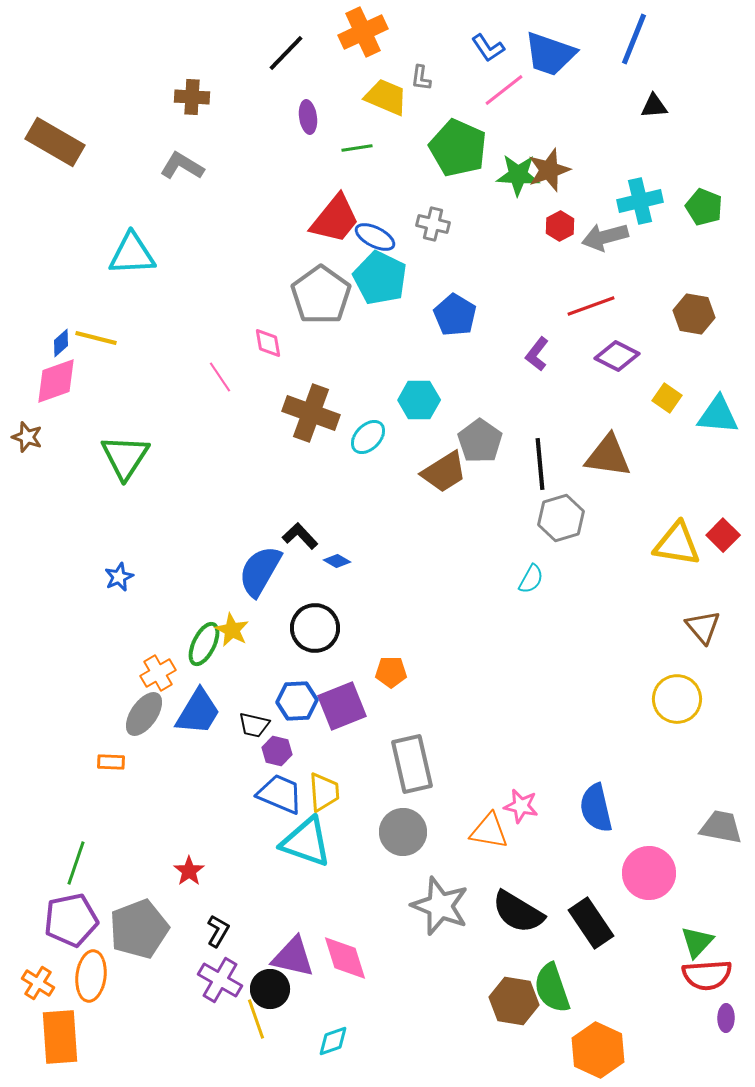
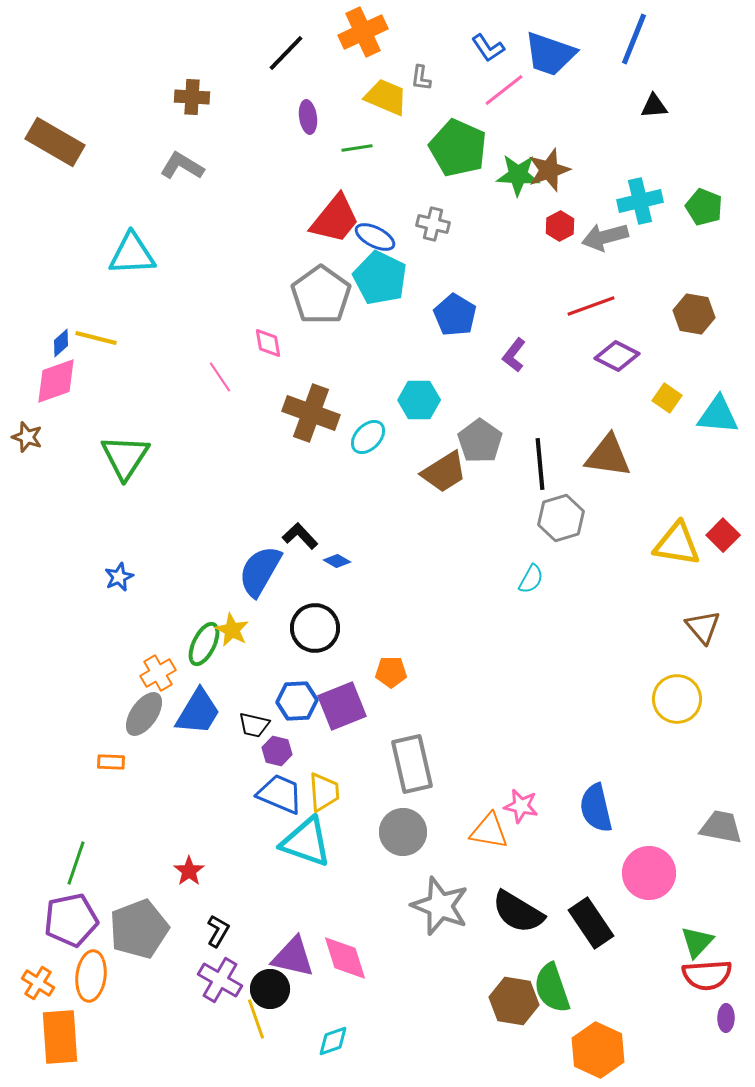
purple L-shape at (537, 354): moved 23 px left, 1 px down
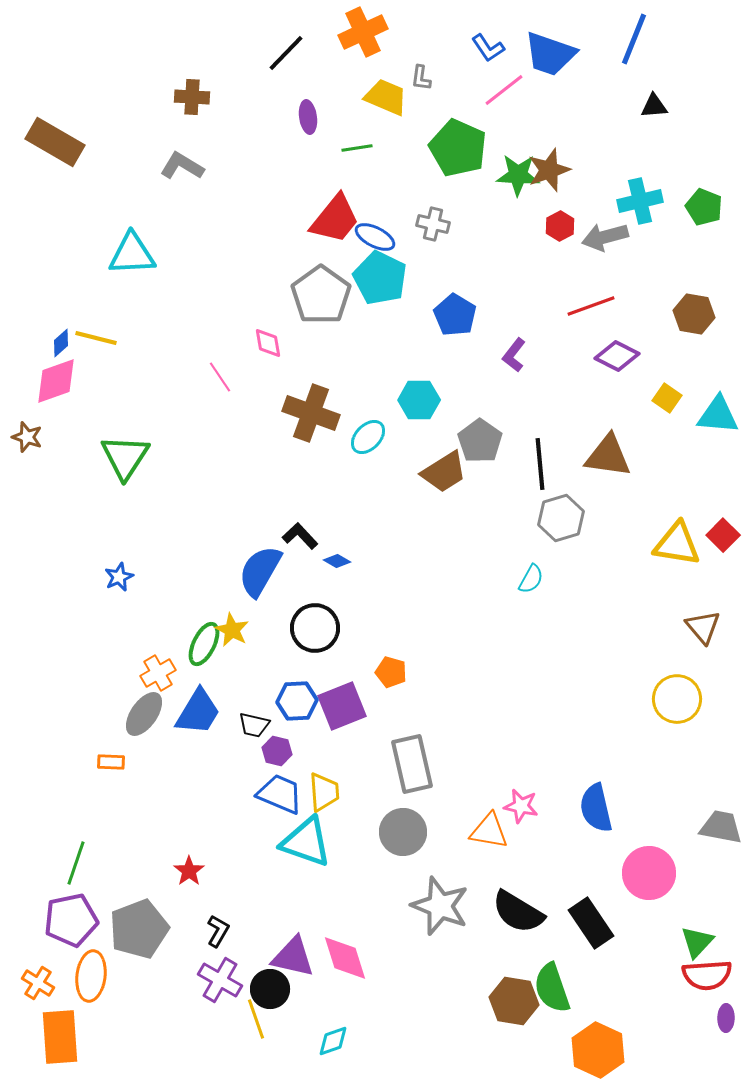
orange pentagon at (391, 672): rotated 16 degrees clockwise
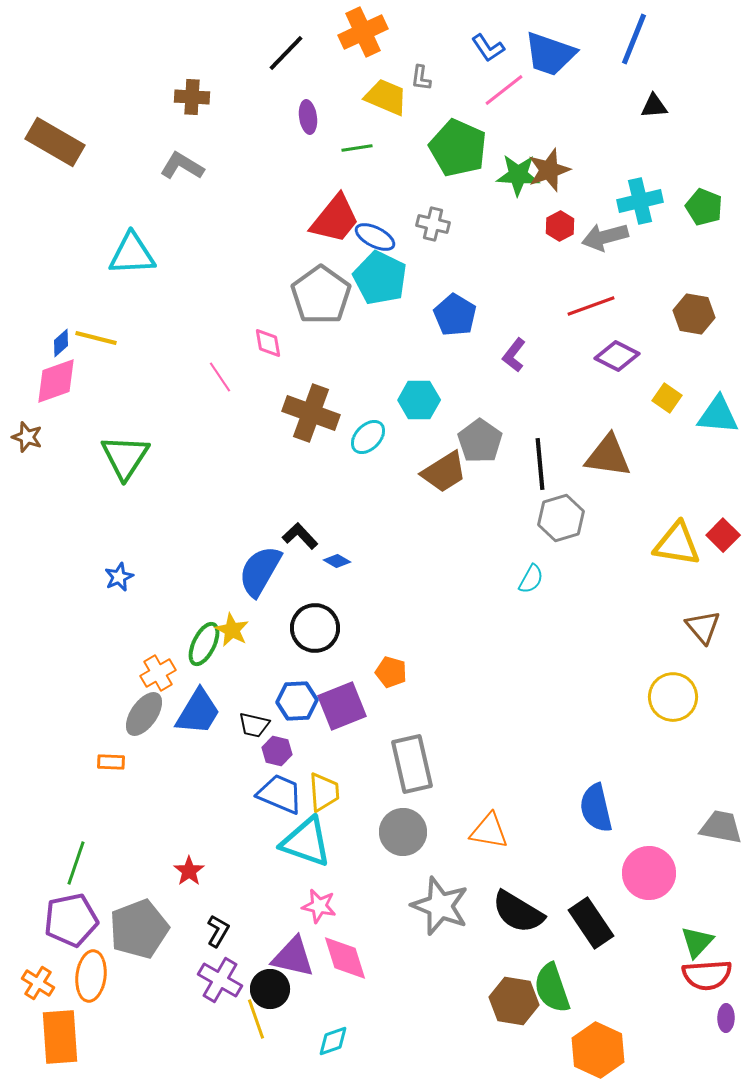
yellow circle at (677, 699): moved 4 px left, 2 px up
pink star at (521, 806): moved 202 px left, 100 px down
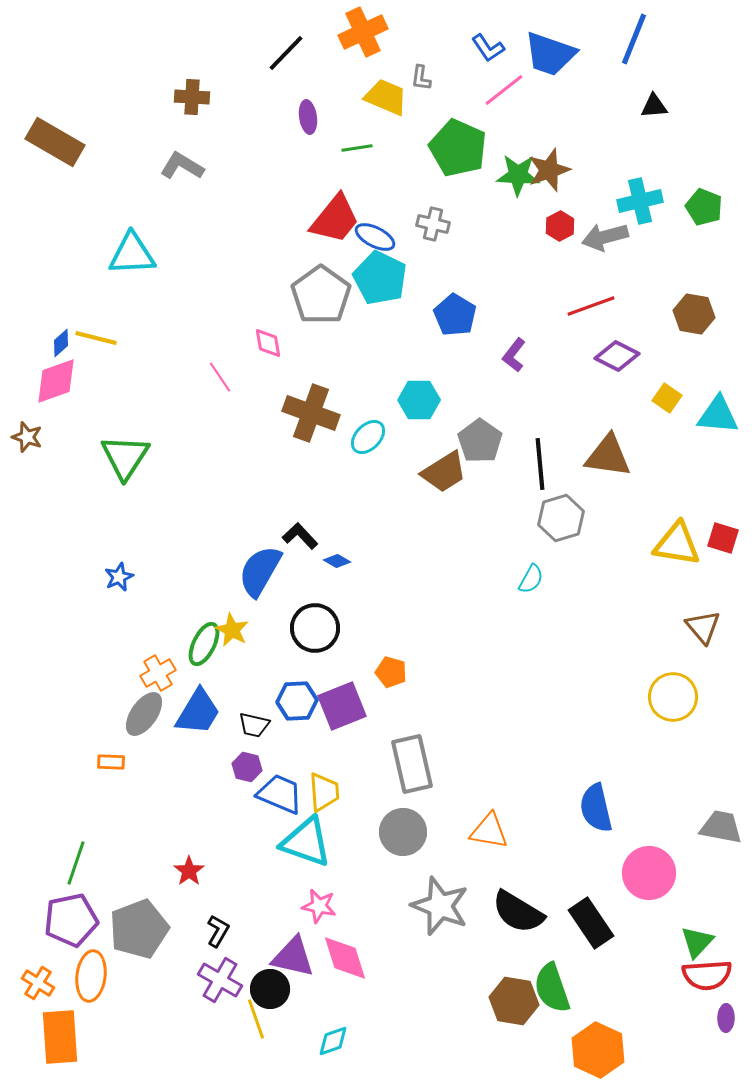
red square at (723, 535): moved 3 px down; rotated 28 degrees counterclockwise
purple hexagon at (277, 751): moved 30 px left, 16 px down
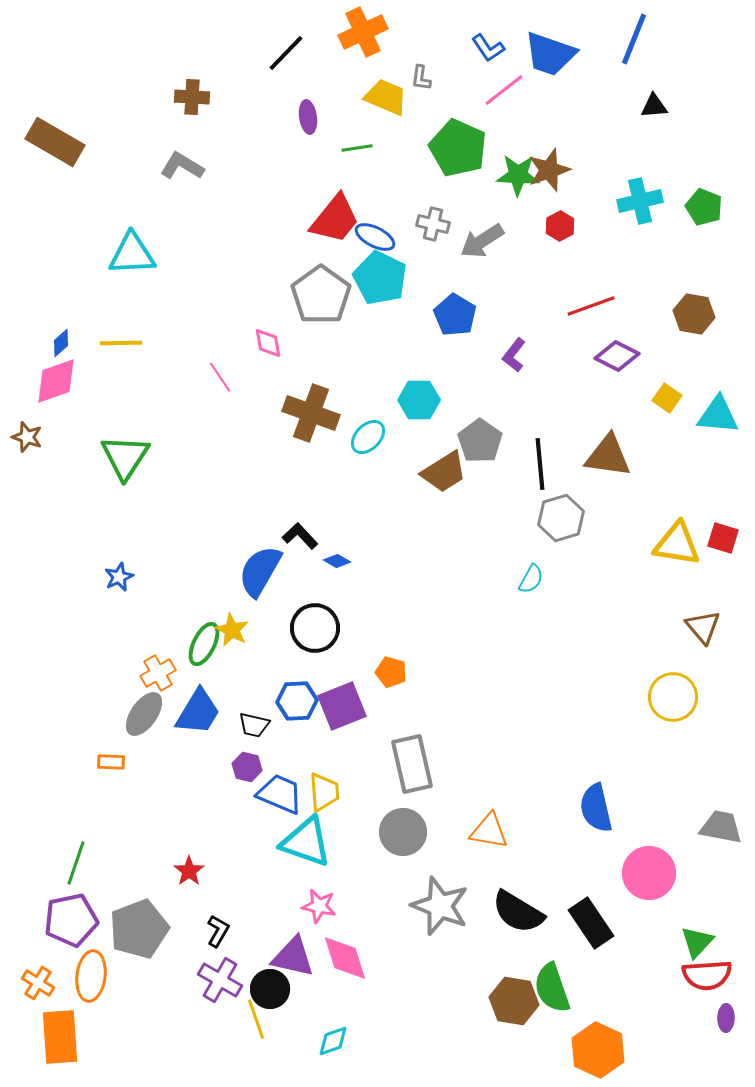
gray arrow at (605, 237): moved 123 px left, 4 px down; rotated 18 degrees counterclockwise
yellow line at (96, 338): moved 25 px right, 5 px down; rotated 15 degrees counterclockwise
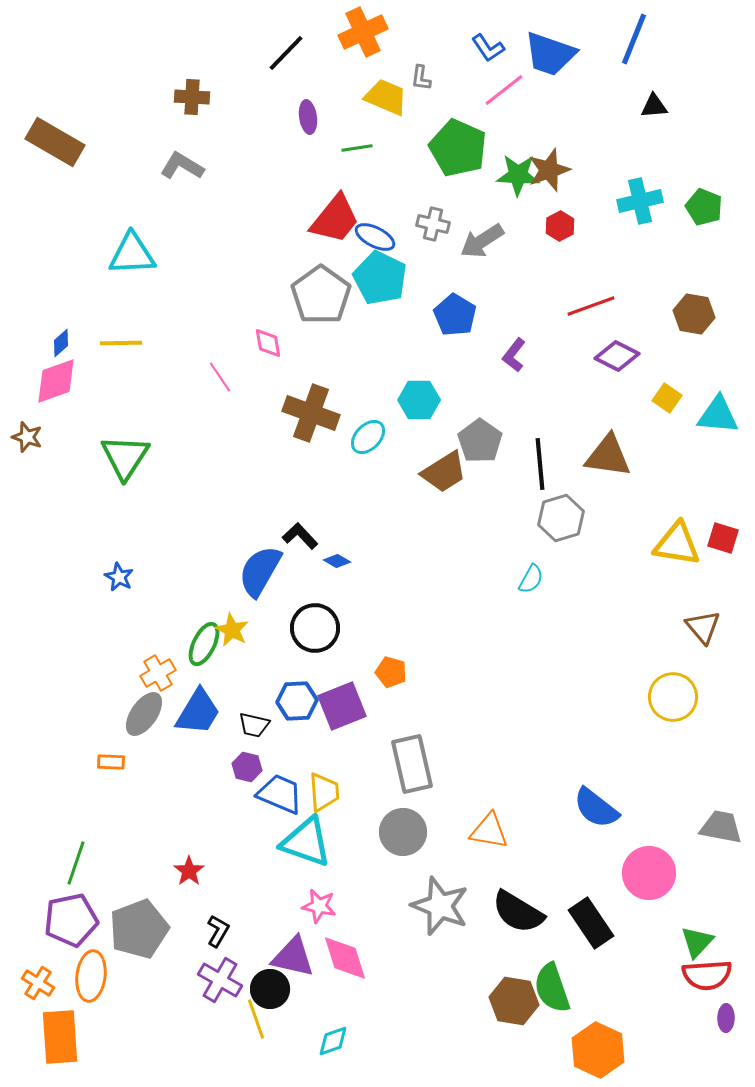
blue star at (119, 577): rotated 20 degrees counterclockwise
blue semicircle at (596, 808): rotated 39 degrees counterclockwise
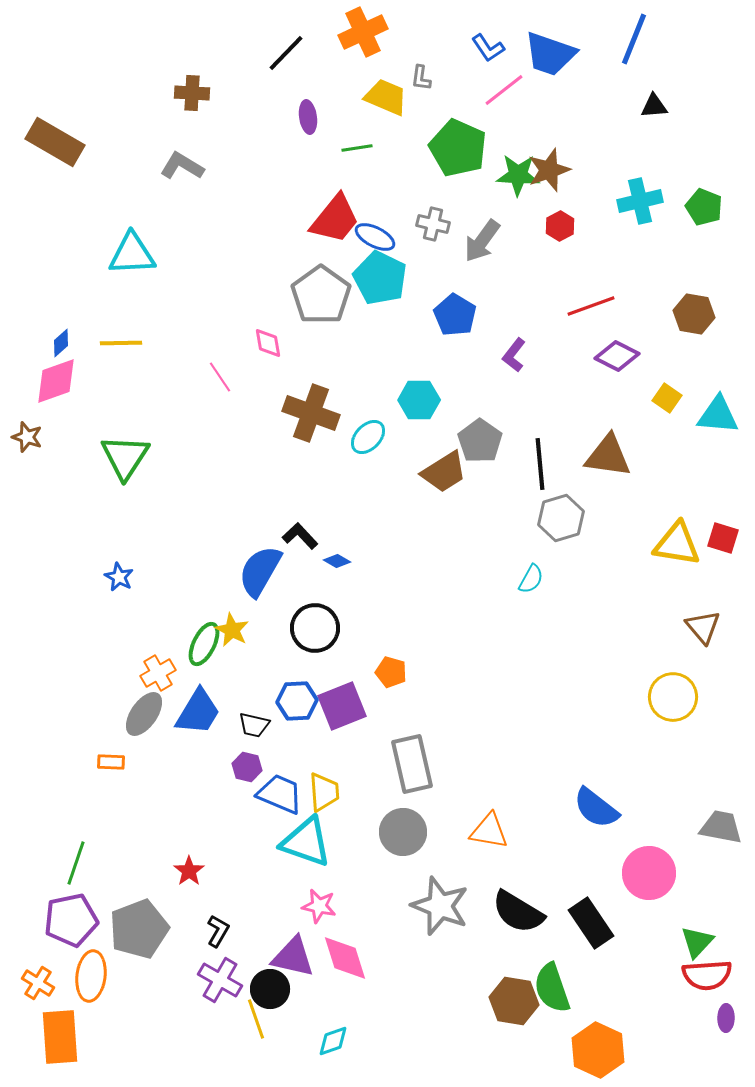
brown cross at (192, 97): moved 4 px up
gray arrow at (482, 241): rotated 21 degrees counterclockwise
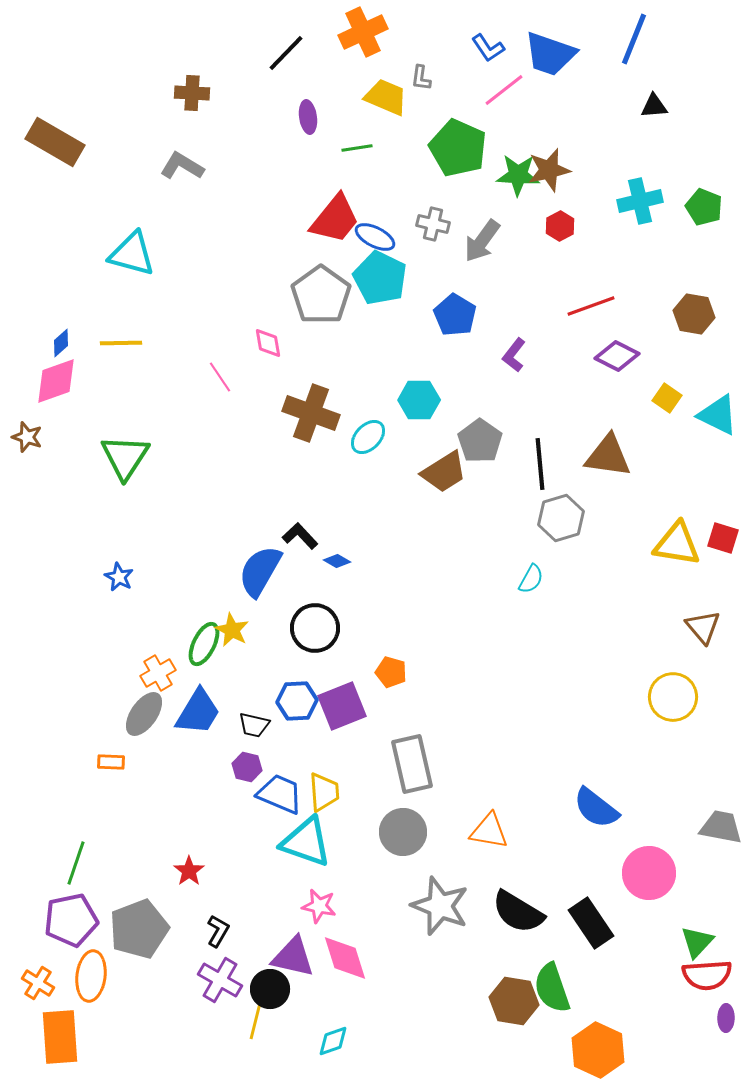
brown star at (549, 170): rotated 6 degrees clockwise
cyan triangle at (132, 254): rotated 18 degrees clockwise
cyan triangle at (718, 415): rotated 21 degrees clockwise
yellow line at (256, 1019): rotated 33 degrees clockwise
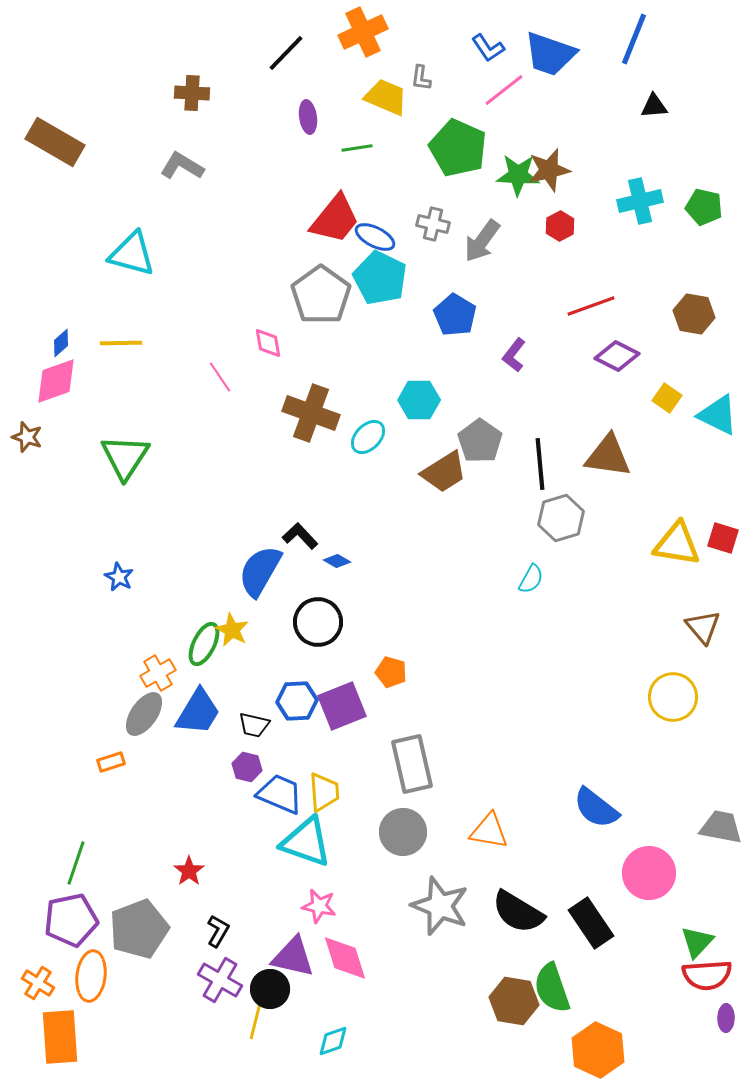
green pentagon at (704, 207): rotated 9 degrees counterclockwise
black circle at (315, 628): moved 3 px right, 6 px up
orange rectangle at (111, 762): rotated 20 degrees counterclockwise
